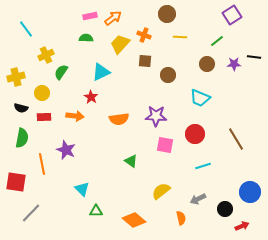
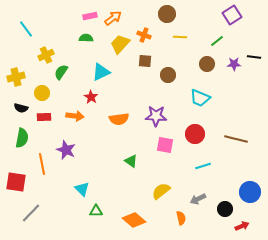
brown line at (236, 139): rotated 45 degrees counterclockwise
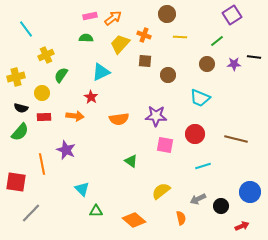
green semicircle at (61, 72): moved 3 px down
green semicircle at (22, 138): moved 2 px left, 6 px up; rotated 30 degrees clockwise
black circle at (225, 209): moved 4 px left, 3 px up
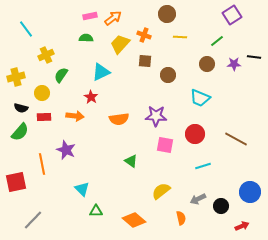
brown line at (236, 139): rotated 15 degrees clockwise
red square at (16, 182): rotated 20 degrees counterclockwise
gray line at (31, 213): moved 2 px right, 7 px down
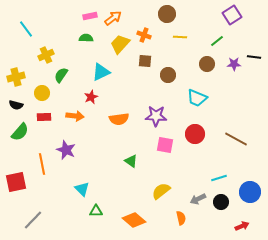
red star at (91, 97): rotated 16 degrees clockwise
cyan trapezoid at (200, 98): moved 3 px left
black semicircle at (21, 108): moved 5 px left, 3 px up
cyan line at (203, 166): moved 16 px right, 12 px down
black circle at (221, 206): moved 4 px up
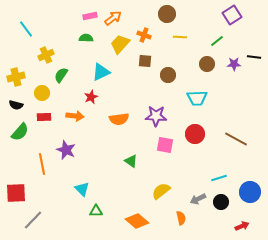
cyan trapezoid at (197, 98): rotated 25 degrees counterclockwise
red square at (16, 182): moved 11 px down; rotated 10 degrees clockwise
orange diamond at (134, 220): moved 3 px right, 1 px down
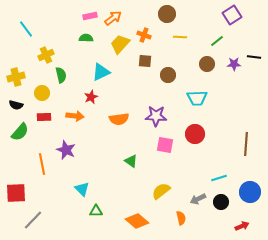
green semicircle at (61, 75): rotated 133 degrees clockwise
brown line at (236, 139): moved 10 px right, 5 px down; rotated 65 degrees clockwise
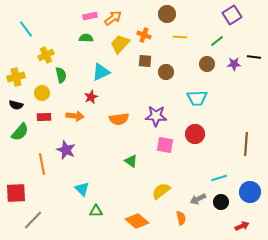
brown circle at (168, 75): moved 2 px left, 3 px up
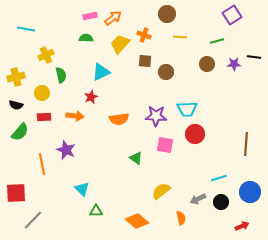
cyan line at (26, 29): rotated 42 degrees counterclockwise
green line at (217, 41): rotated 24 degrees clockwise
cyan trapezoid at (197, 98): moved 10 px left, 11 px down
green triangle at (131, 161): moved 5 px right, 3 px up
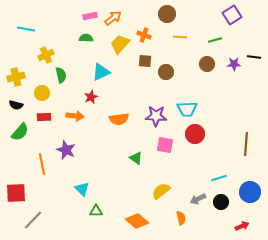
green line at (217, 41): moved 2 px left, 1 px up
